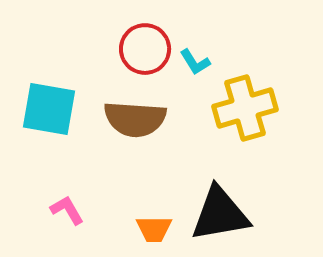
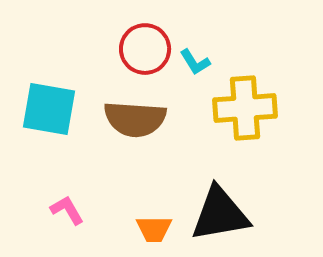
yellow cross: rotated 12 degrees clockwise
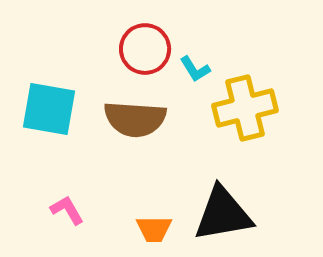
cyan L-shape: moved 7 px down
yellow cross: rotated 10 degrees counterclockwise
black triangle: moved 3 px right
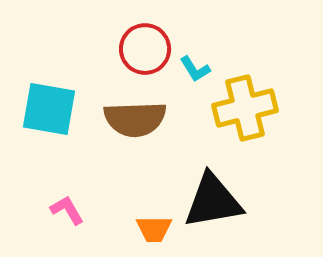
brown semicircle: rotated 6 degrees counterclockwise
black triangle: moved 10 px left, 13 px up
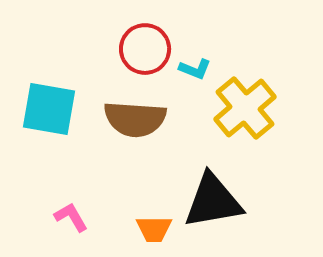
cyan L-shape: rotated 36 degrees counterclockwise
yellow cross: rotated 26 degrees counterclockwise
brown semicircle: rotated 6 degrees clockwise
pink L-shape: moved 4 px right, 7 px down
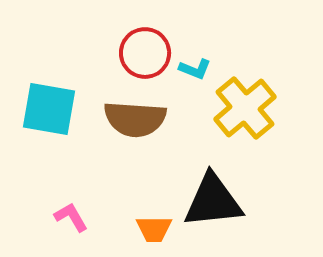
red circle: moved 4 px down
black triangle: rotated 4 degrees clockwise
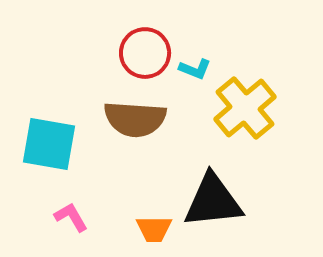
cyan square: moved 35 px down
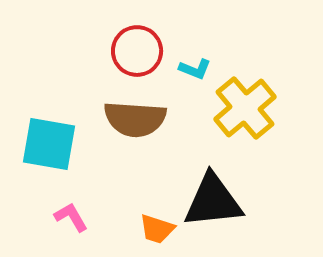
red circle: moved 8 px left, 2 px up
orange trapezoid: moved 3 px right; rotated 18 degrees clockwise
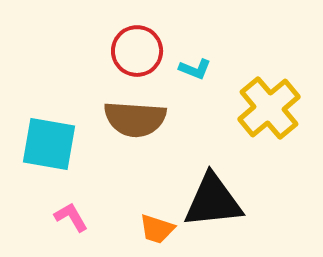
yellow cross: moved 24 px right
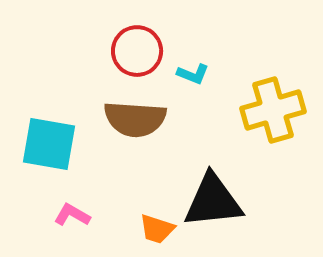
cyan L-shape: moved 2 px left, 5 px down
yellow cross: moved 4 px right, 2 px down; rotated 24 degrees clockwise
pink L-shape: moved 1 px right, 2 px up; rotated 30 degrees counterclockwise
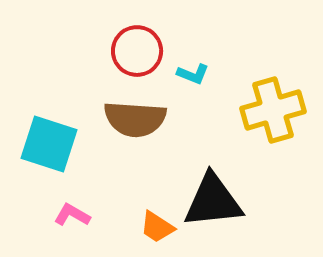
cyan square: rotated 8 degrees clockwise
orange trapezoid: moved 2 px up; rotated 15 degrees clockwise
